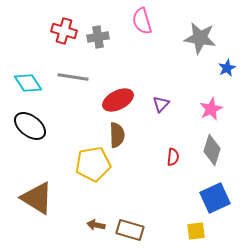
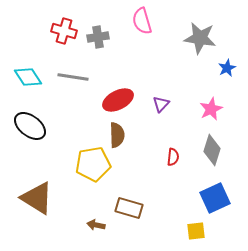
cyan diamond: moved 6 px up
brown rectangle: moved 1 px left, 22 px up
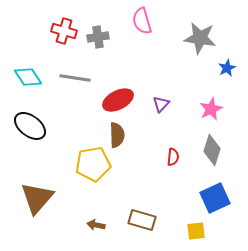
gray line: moved 2 px right, 1 px down
brown triangle: rotated 39 degrees clockwise
brown rectangle: moved 13 px right, 12 px down
